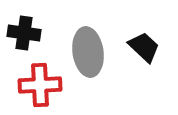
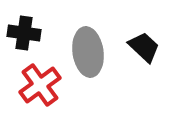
red cross: rotated 33 degrees counterclockwise
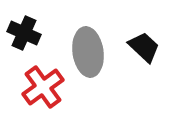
black cross: rotated 16 degrees clockwise
red cross: moved 3 px right, 2 px down
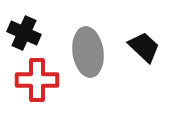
red cross: moved 6 px left, 7 px up; rotated 36 degrees clockwise
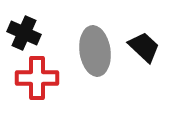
gray ellipse: moved 7 px right, 1 px up
red cross: moved 2 px up
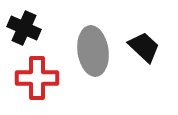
black cross: moved 5 px up
gray ellipse: moved 2 px left
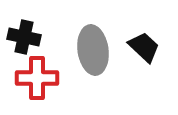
black cross: moved 9 px down; rotated 12 degrees counterclockwise
gray ellipse: moved 1 px up
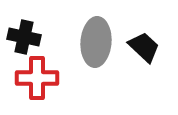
gray ellipse: moved 3 px right, 8 px up; rotated 12 degrees clockwise
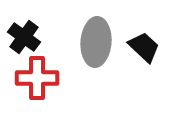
black cross: rotated 24 degrees clockwise
